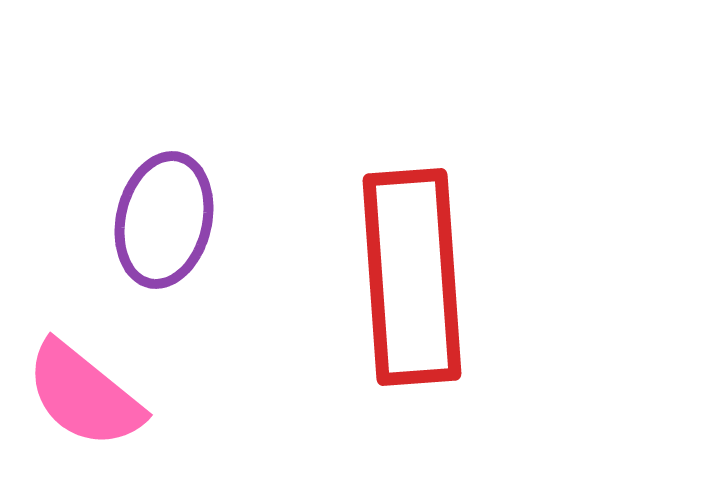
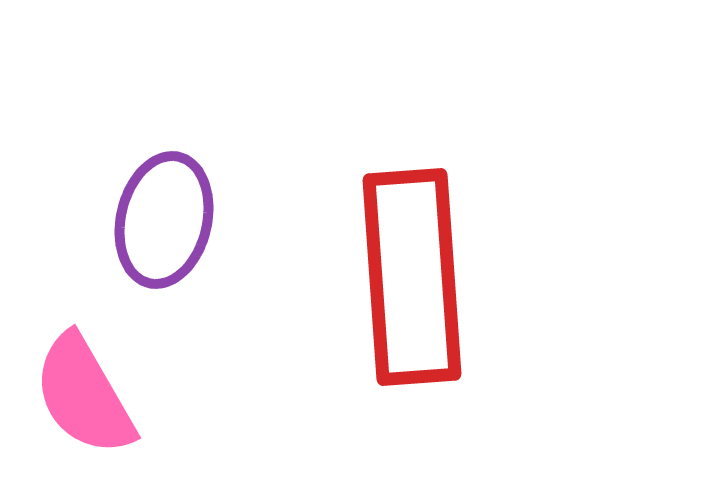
pink semicircle: rotated 21 degrees clockwise
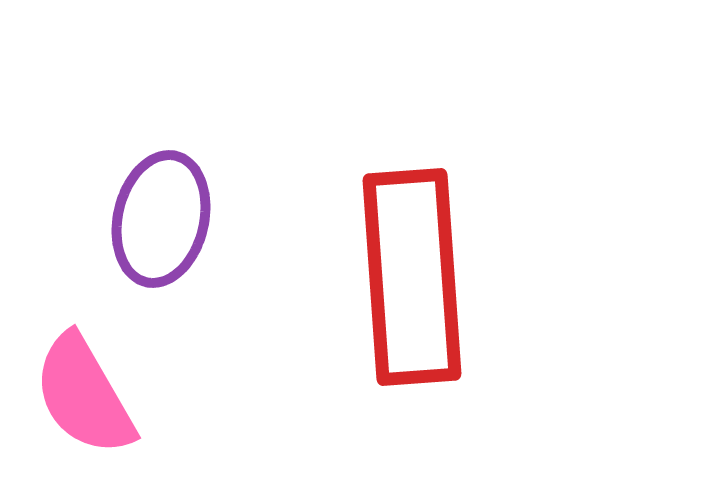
purple ellipse: moved 3 px left, 1 px up
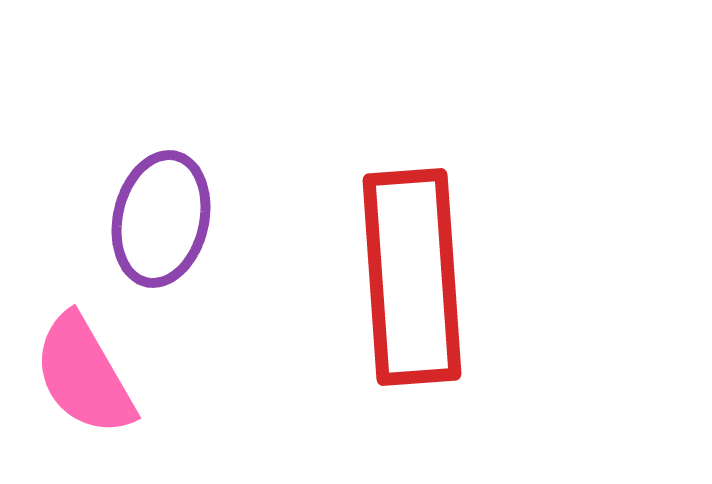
pink semicircle: moved 20 px up
